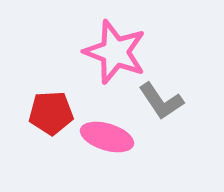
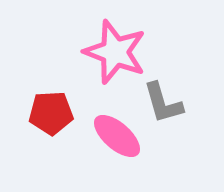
gray L-shape: moved 2 px right, 2 px down; rotated 18 degrees clockwise
pink ellipse: moved 10 px right, 1 px up; rotated 24 degrees clockwise
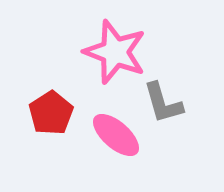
red pentagon: rotated 30 degrees counterclockwise
pink ellipse: moved 1 px left, 1 px up
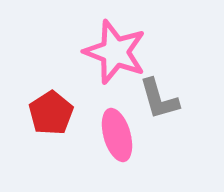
gray L-shape: moved 4 px left, 4 px up
pink ellipse: moved 1 px right; rotated 33 degrees clockwise
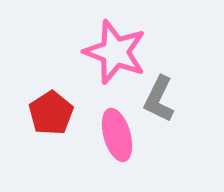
gray L-shape: rotated 42 degrees clockwise
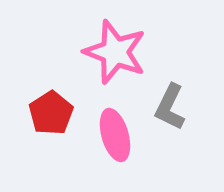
gray L-shape: moved 11 px right, 8 px down
pink ellipse: moved 2 px left
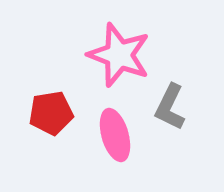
pink star: moved 4 px right, 3 px down
red pentagon: rotated 24 degrees clockwise
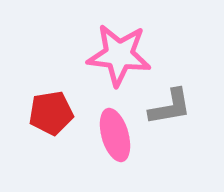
pink star: rotated 14 degrees counterclockwise
gray L-shape: rotated 126 degrees counterclockwise
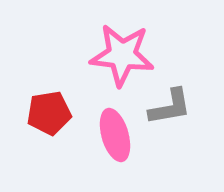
pink star: moved 3 px right
red pentagon: moved 2 px left
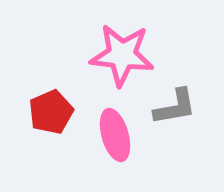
gray L-shape: moved 5 px right
red pentagon: moved 2 px right, 1 px up; rotated 15 degrees counterclockwise
